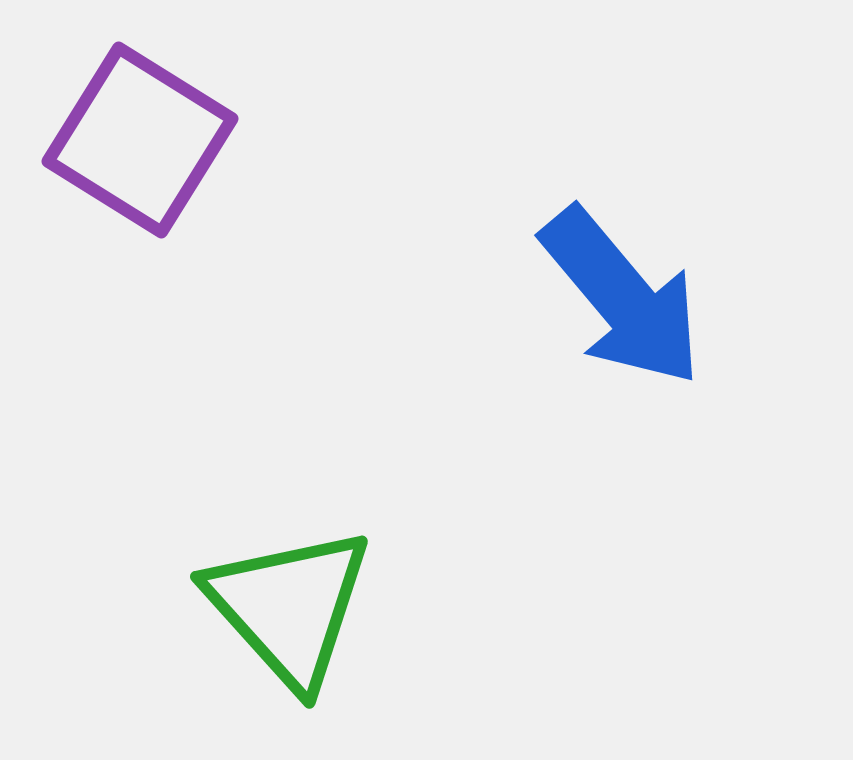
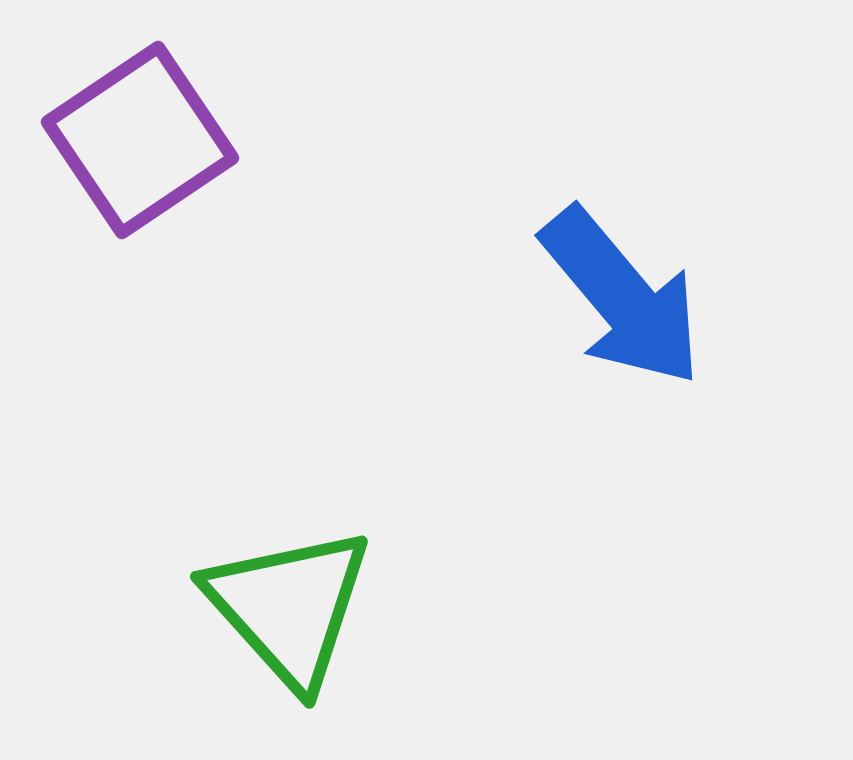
purple square: rotated 24 degrees clockwise
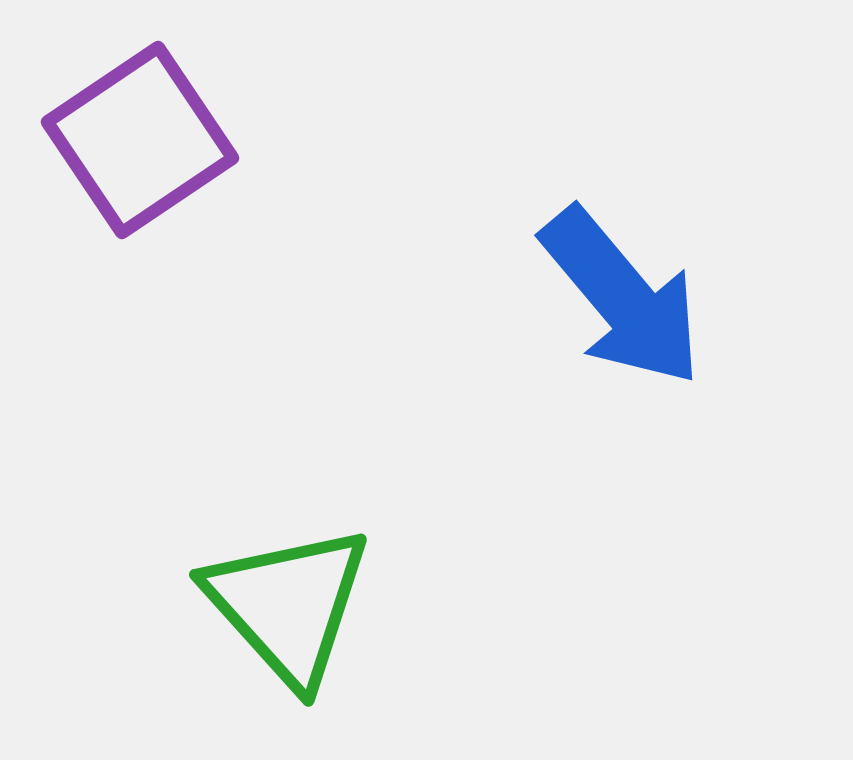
green triangle: moved 1 px left, 2 px up
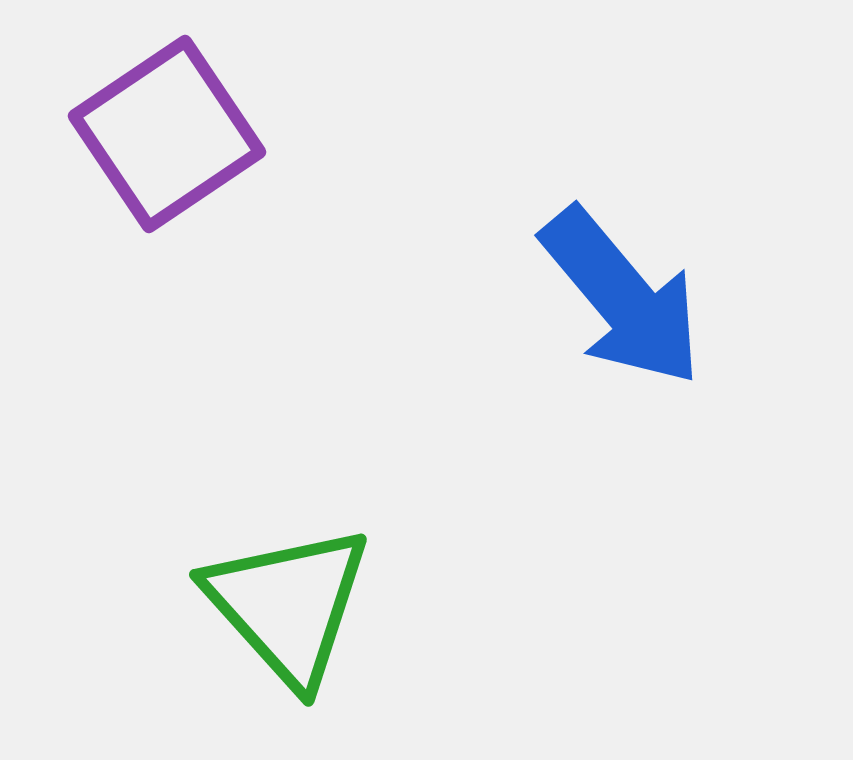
purple square: moved 27 px right, 6 px up
